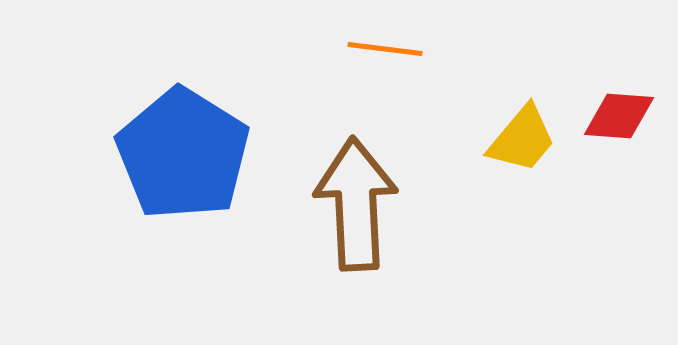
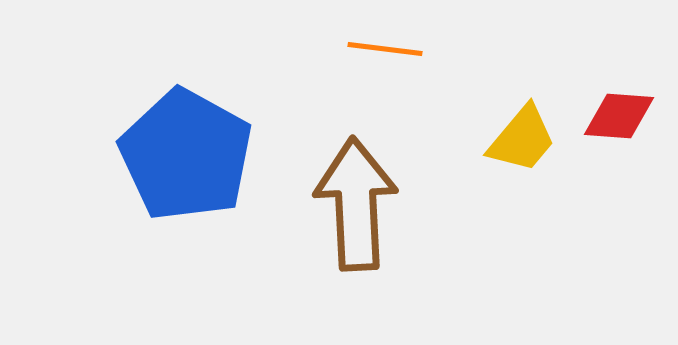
blue pentagon: moved 3 px right, 1 px down; rotated 3 degrees counterclockwise
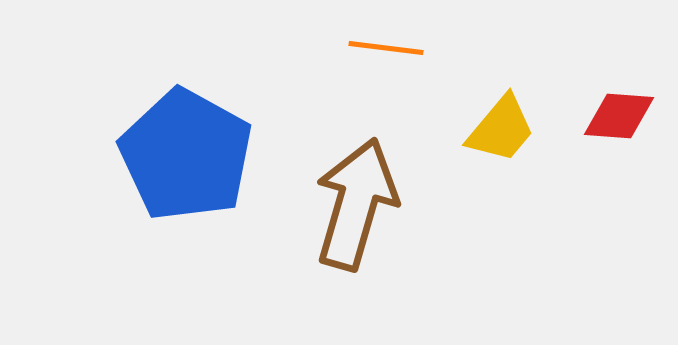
orange line: moved 1 px right, 1 px up
yellow trapezoid: moved 21 px left, 10 px up
brown arrow: rotated 19 degrees clockwise
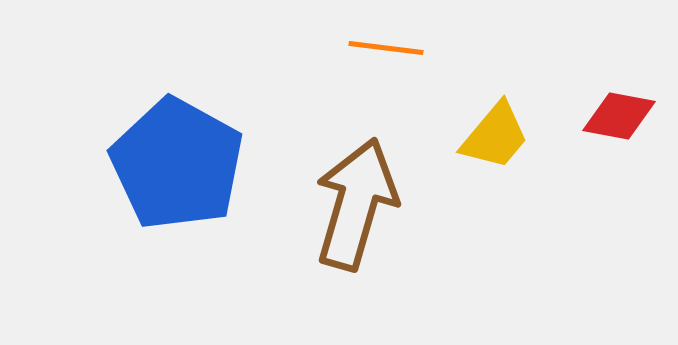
red diamond: rotated 6 degrees clockwise
yellow trapezoid: moved 6 px left, 7 px down
blue pentagon: moved 9 px left, 9 px down
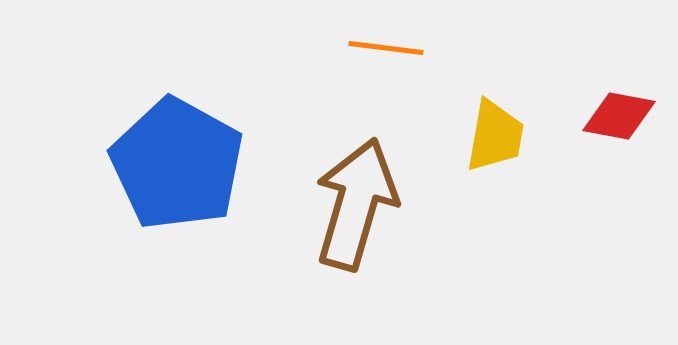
yellow trapezoid: rotated 30 degrees counterclockwise
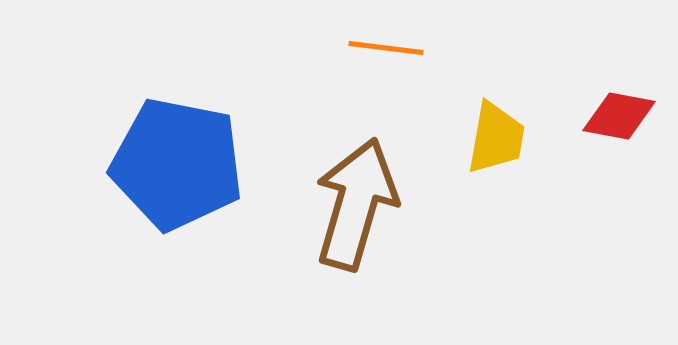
yellow trapezoid: moved 1 px right, 2 px down
blue pentagon: rotated 18 degrees counterclockwise
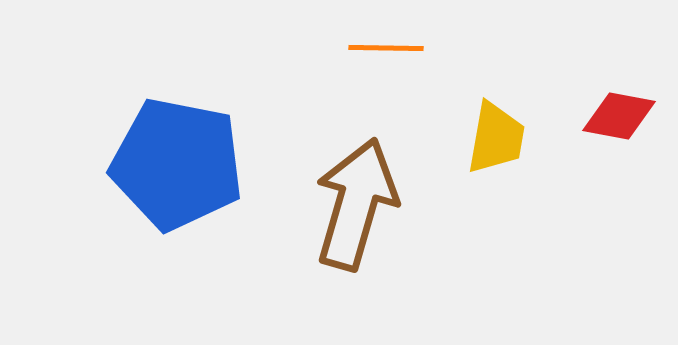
orange line: rotated 6 degrees counterclockwise
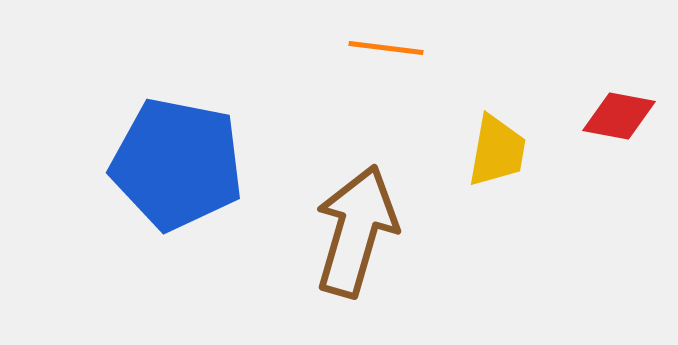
orange line: rotated 6 degrees clockwise
yellow trapezoid: moved 1 px right, 13 px down
brown arrow: moved 27 px down
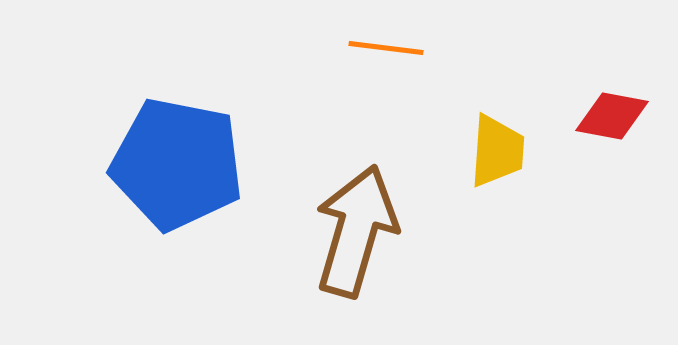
red diamond: moved 7 px left
yellow trapezoid: rotated 6 degrees counterclockwise
